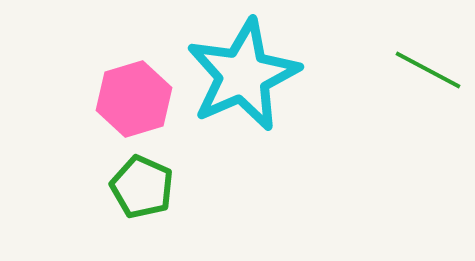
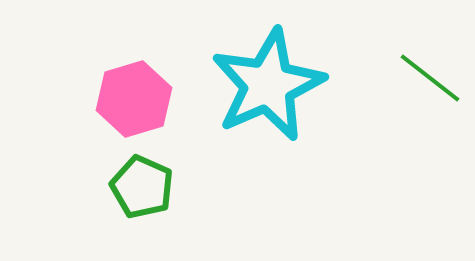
green line: moved 2 px right, 8 px down; rotated 10 degrees clockwise
cyan star: moved 25 px right, 10 px down
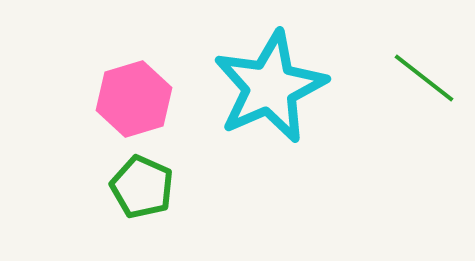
green line: moved 6 px left
cyan star: moved 2 px right, 2 px down
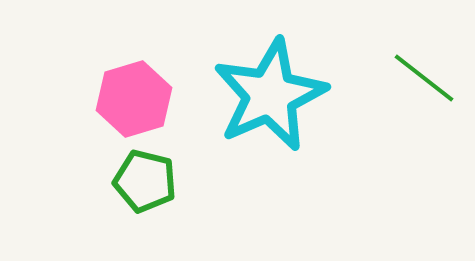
cyan star: moved 8 px down
green pentagon: moved 3 px right, 6 px up; rotated 10 degrees counterclockwise
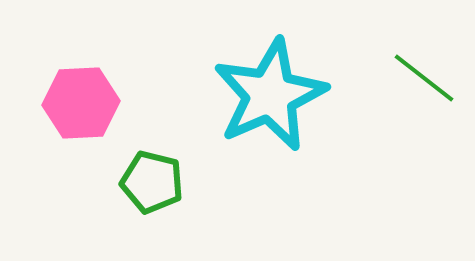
pink hexagon: moved 53 px left, 4 px down; rotated 14 degrees clockwise
green pentagon: moved 7 px right, 1 px down
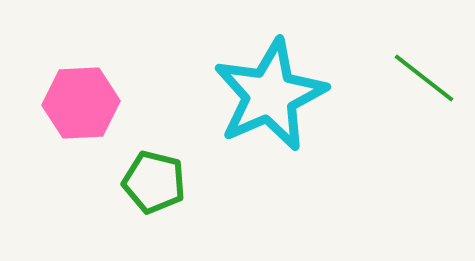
green pentagon: moved 2 px right
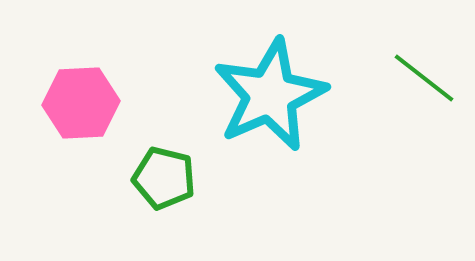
green pentagon: moved 10 px right, 4 px up
